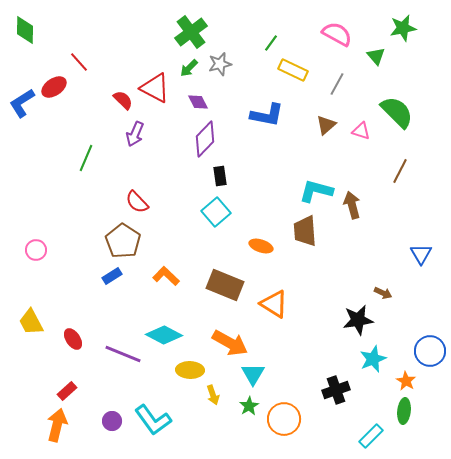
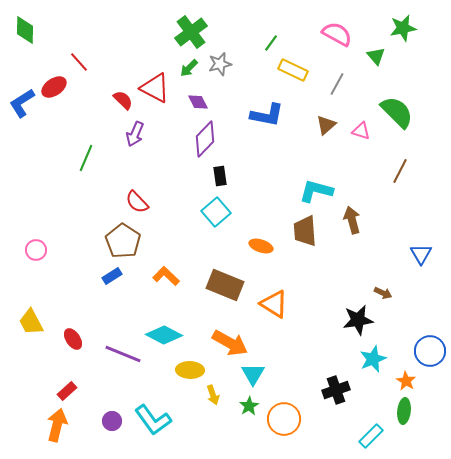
brown arrow at (352, 205): moved 15 px down
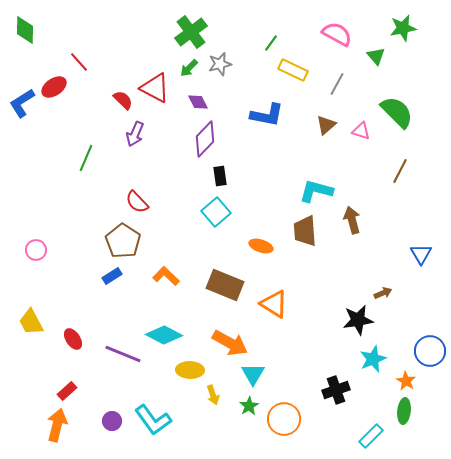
brown arrow at (383, 293): rotated 48 degrees counterclockwise
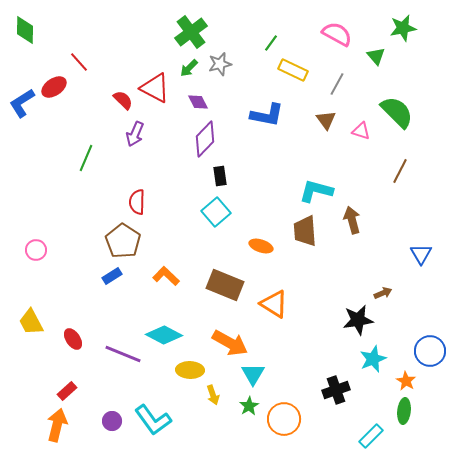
brown triangle at (326, 125): moved 5 px up; rotated 25 degrees counterclockwise
red semicircle at (137, 202): rotated 45 degrees clockwise
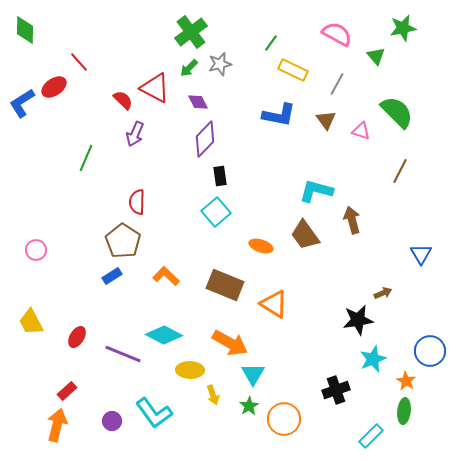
blue L-shape at (267, 115): moved 12 px right
brown trapezoid at (305, 231): moved 4 px down; rotated 32 degrees counterclockwise
red ellipse at (73, 339): moved 4 px right, 2 px up; rotated 65 degrees clockwise
cyan L-shape at (153, 420): moved 1 px right, 7 px up
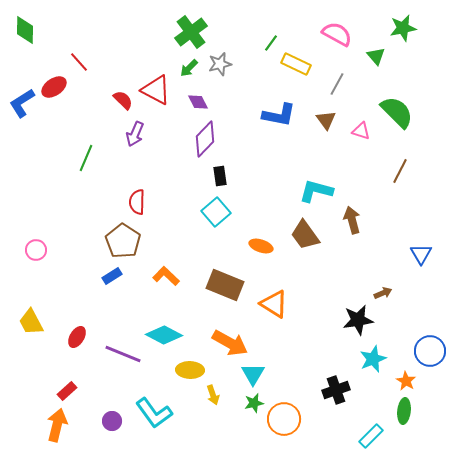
yellow rectangle at (293, 70): moved 3 px right, 6 px up
red triangle at (155, 88): moved 1 px right, 2 px down
green star at (249, 406): moved 5 px right, 3 px up; rotated 18 degrees clockwise
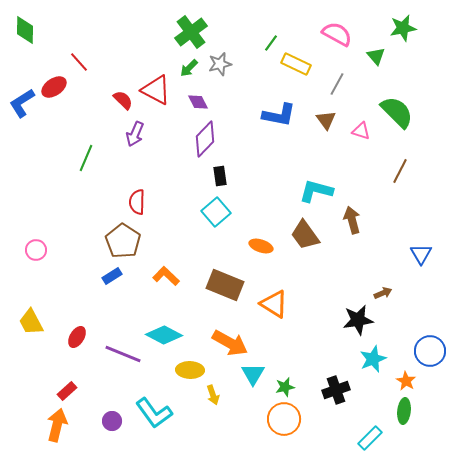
green star at (254, 403): moved 31 px right, 16 px up
cyan rectangle at (371, 436): moved 1 px left, 2 px down
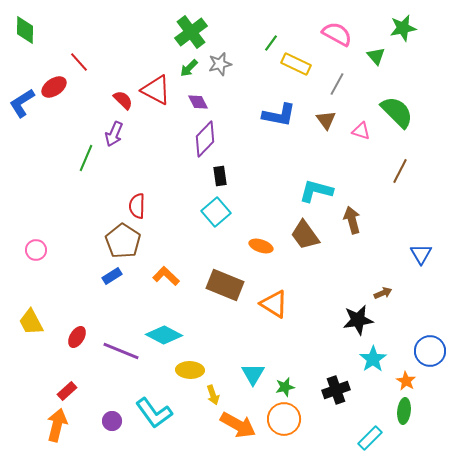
purple arrow at (135, 134): moved 21 px left
red semicircle at (137, 202): moved 4 px down
orange arrow at (230, 343): moved 8 px right, 82 px down
purple line at (123, 354): moved 2 px left, 3 px up
cyan star at (373, 359): rotated 12 degrees counterclockwise
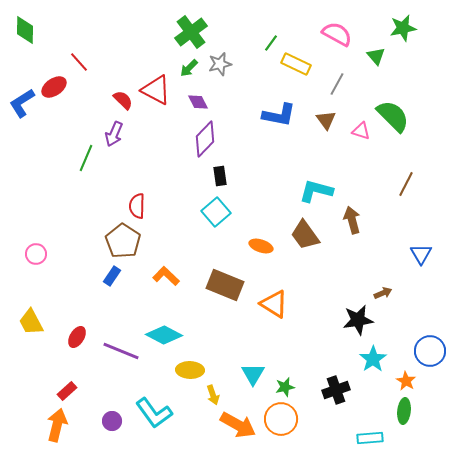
green semicircle at (397, 112): moved 4 px left, 4 px down
brown line at (400, 171): moved 6 px right, 13 px down
pink circle at (36, 250): moved 4 px down
blue rectangle at (112, 276): rotated 24 degrees counterclockwise
orange circle at (284, 419): moved 3 px left
cyan rectangle at (370, 438): rotated 40 degrees clockwise
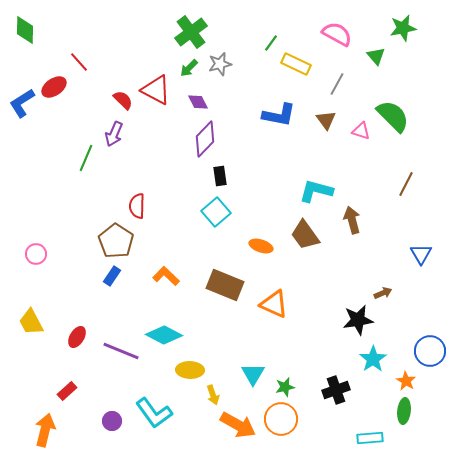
brown pentagon at (123, 241): moved 7 px left
orange triangle at (274, 304): rotated 8 degrees counterclockwise
orange arrow at (57, 425): moved 12 px left, 5 px down
